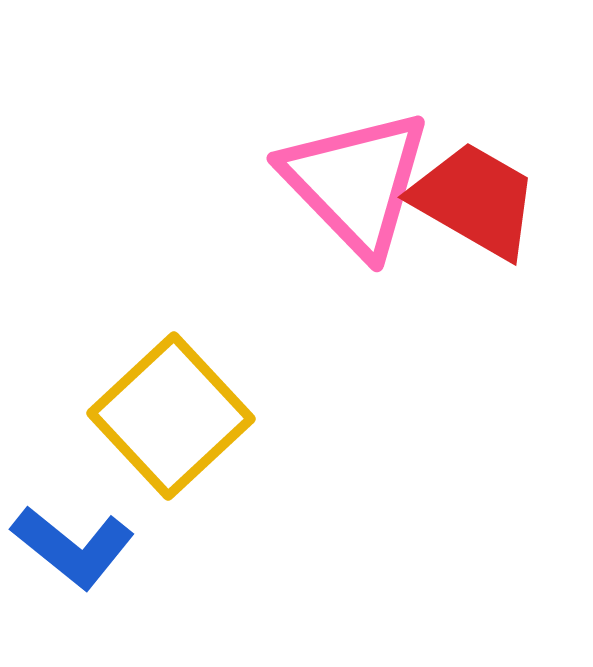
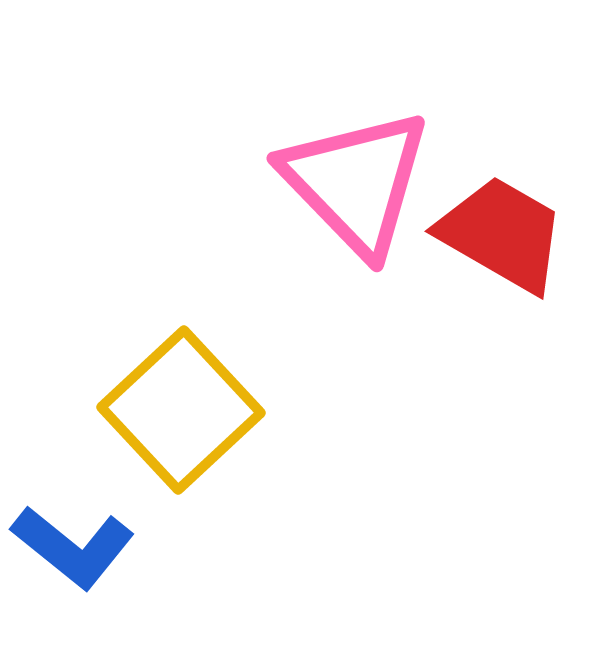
red trapezoid: moved 27 px right, 34 px down
yellow square: moved 10 px right, 6 px up
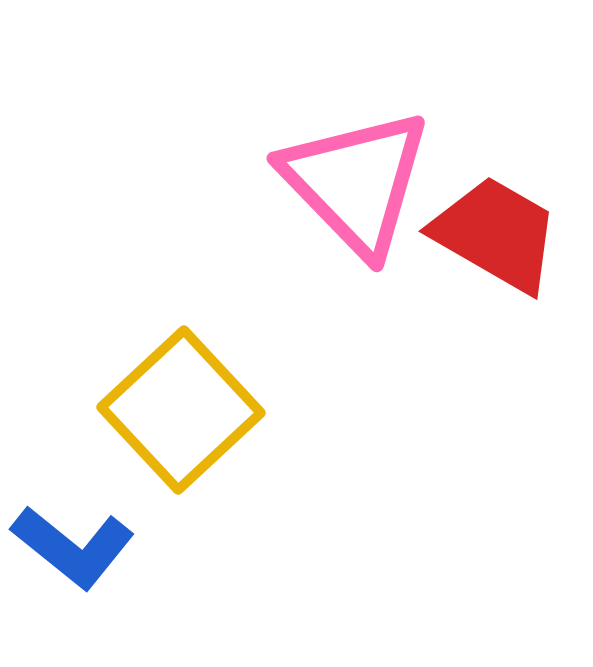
red trapezoid: moved 6 px left
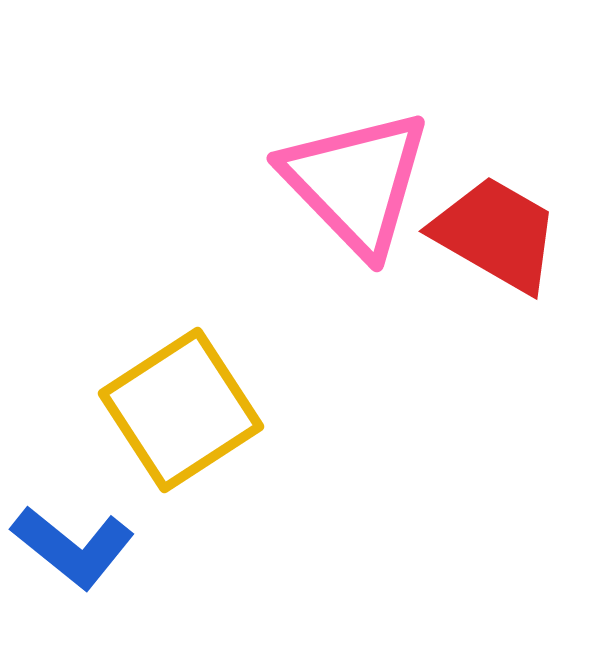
yellow square: rotated 10 degrees clockwise
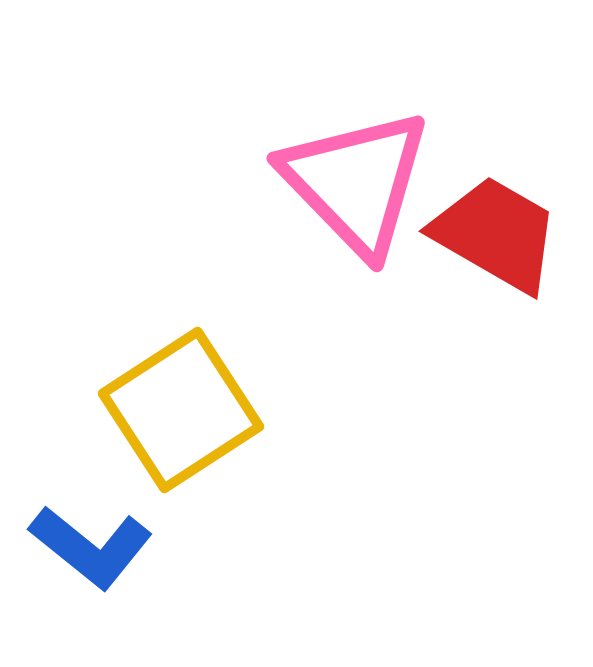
blue L-shape: moved 18 px right
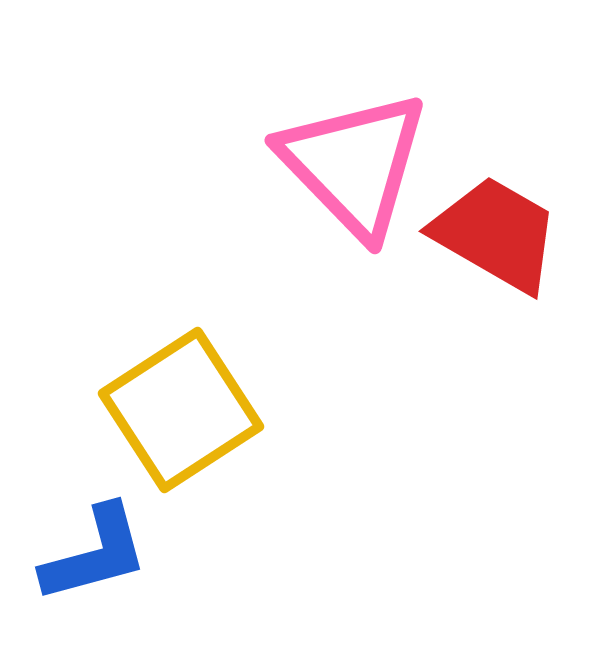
pink triangle: moved 2 px left, 18 px up
blue L-shape: moved 4 px right, 7 px down; rotated 54 degrees counterclockwise
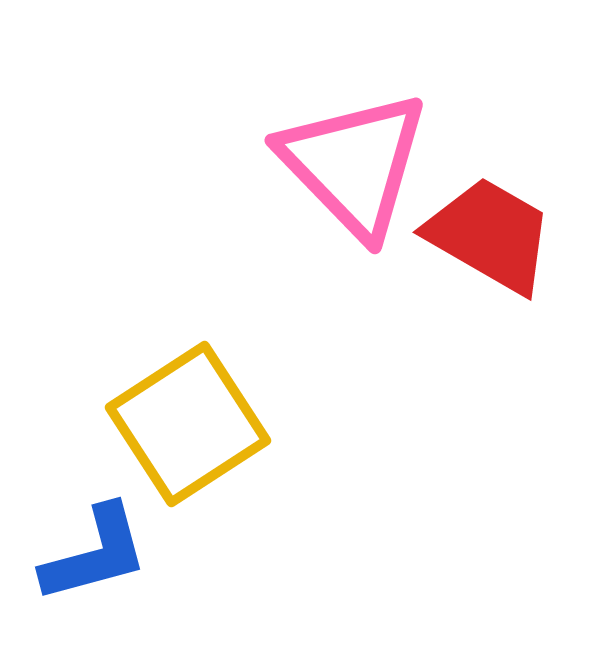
red trapezoid: moved 6 px left, 1 px down
yellow square: moved 7 px right, 14 px down
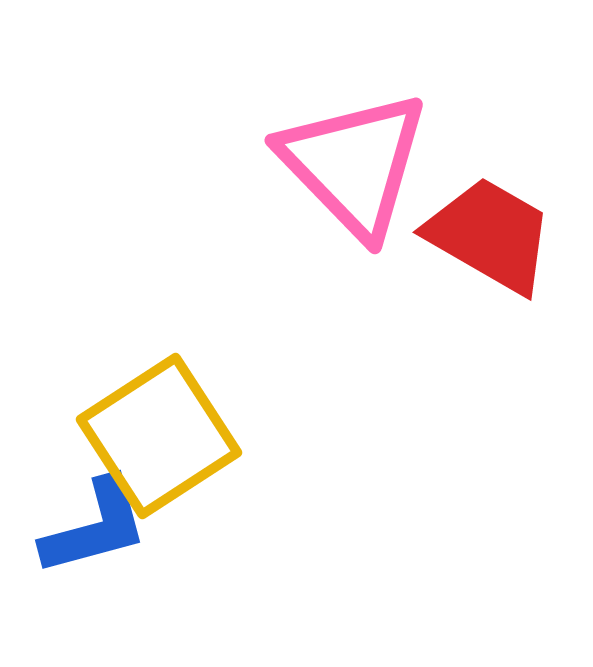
yellow square: moved 29 px left, 12 px down
blue L-shape: moved 27 px up
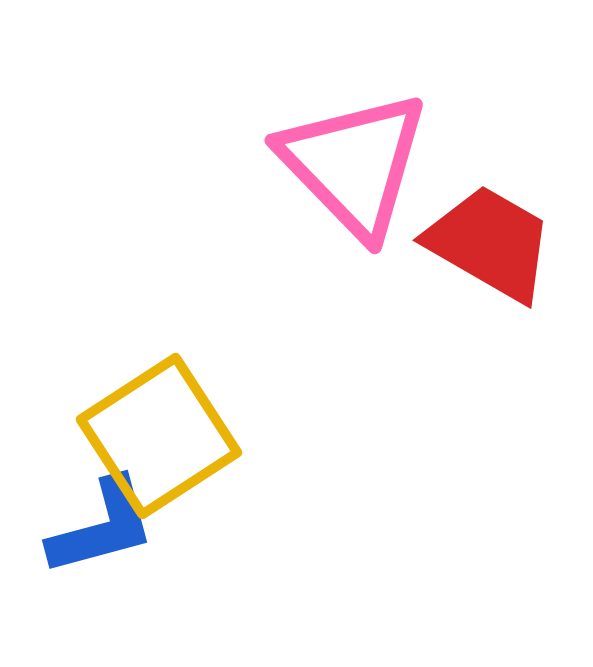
red trapezoid: moved 8 px down
blue L-shape: moved 7 px right
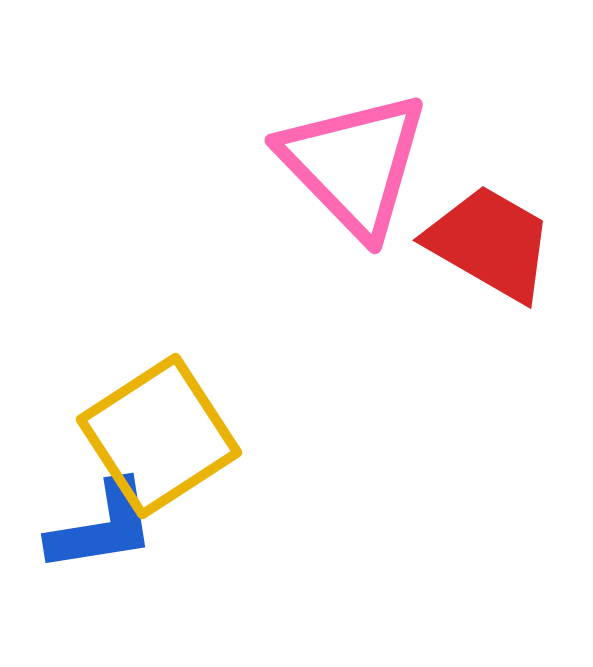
blue L-shape: rotated 6 degrees clockwise
